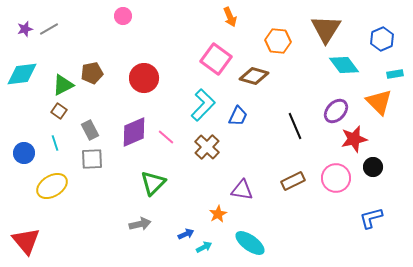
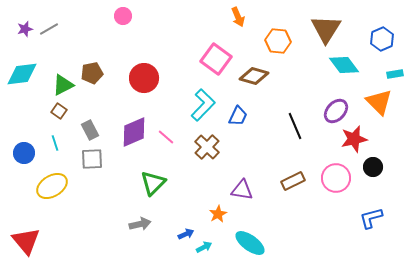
orange arrow at (230, 17): moved 8 px right
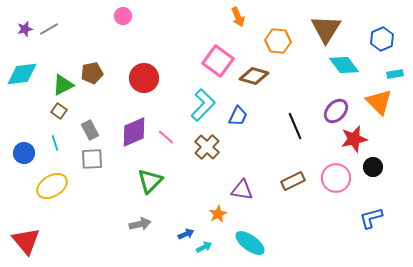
pink square at (216, 59): moved 2 px right, 2 px down
green triangle at (153, 183): moved 3 px left, 2 px up
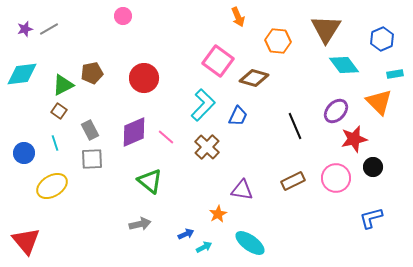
brown diamond at (254, 76): moved 2 px down
green triangle at (150, 181): rotated 36 degrees counterclockwise
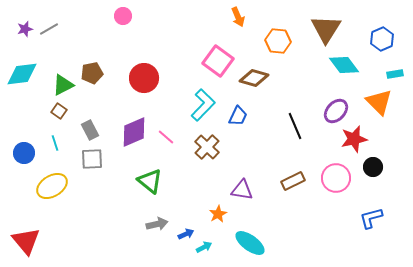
gray arrow at (140, 224): moved 17 px right
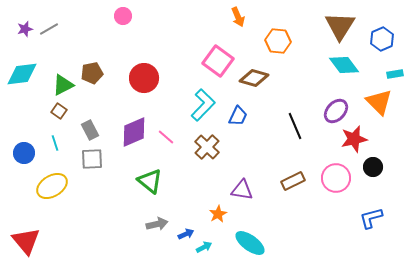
brown triangle at (326, 29): moved 14 px right, 3 px up
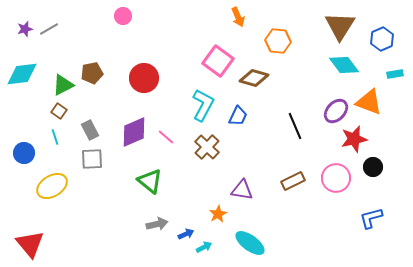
orange triangle at (379, 102): moved 10 px left; rotated 24 degrees counterclockwise
cyan L-shape at (203, 105): rotated 16 degrees counterclockwise
cyan line at (55, 143): moved 6 px up
red triangle at (26, 241): moved 4 px right, 3 px down
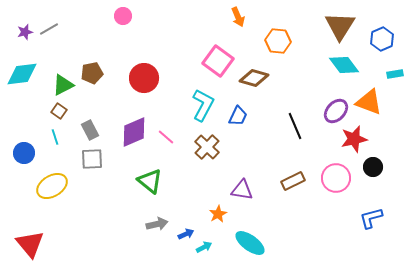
purple star at (25, 29): moved 3 px down
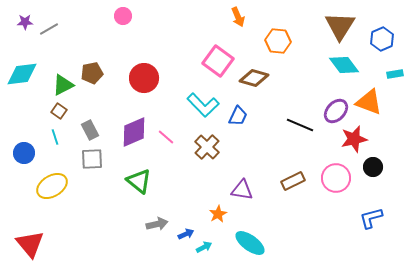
purple star at (25, 32): moved 10 px up; rotated 14 degrees clockwise
cyan L-shape at (203, 105): rotated 108 degrees clockwise
black line at (295, 126): moved 5 px right, 1 px up; rotated 44 degrees counterclockwise
green triangle at (150, 181): moved 11 px left
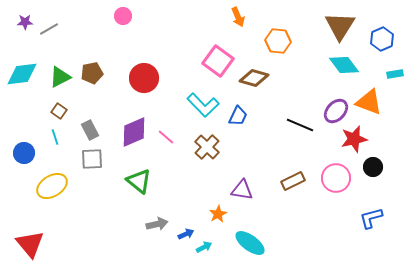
green triangle at (63, 85): moved 3 px left, 8 px up
